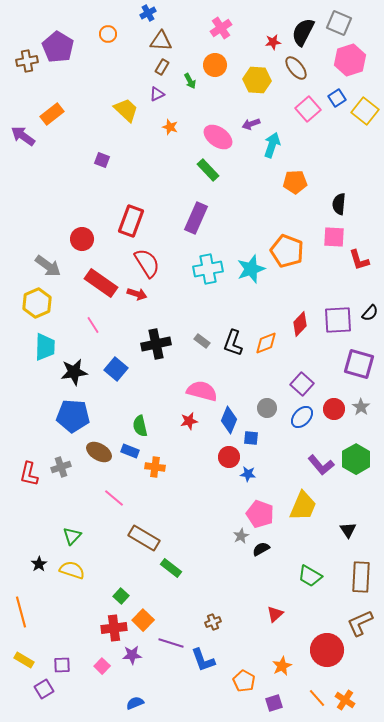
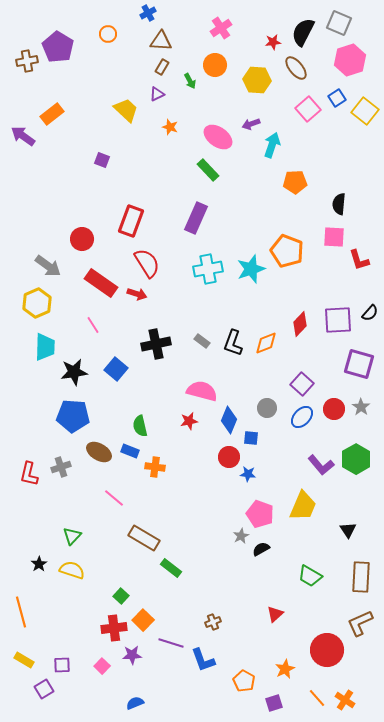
orange star at (282, 666): moved 3 px right, 3 px down
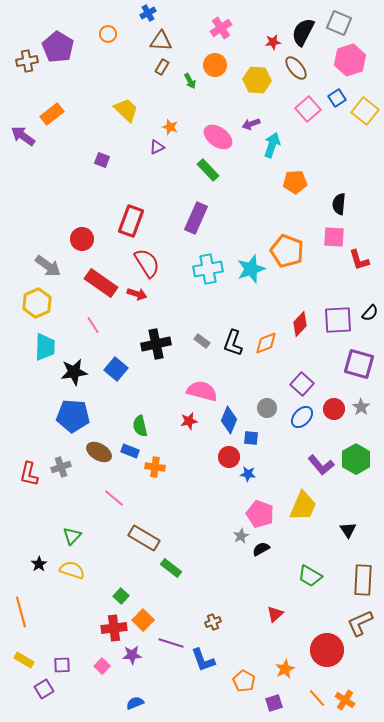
purple triangle at (157, 94): moved 53 px down
brown rectangle at (361, 577): moved 2 px right, 3 px down
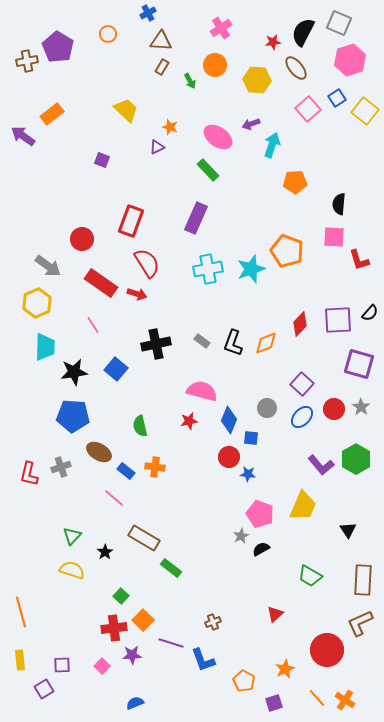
blue rectangle at (130, 451): moved 4 px left, 20 px down; rotated 18 degrees clockwise
black star at (39, 564): moved 66 px right, 12 px up
yellow rectangle at (24, 660): moved 4 px left; rotated 54 degrees clockwise
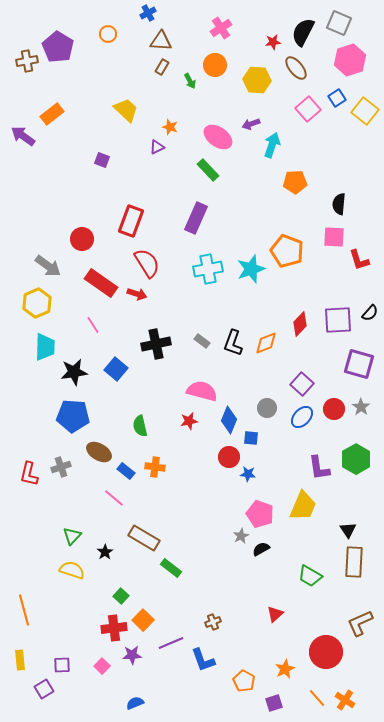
purple L-shape at (321, 465): moved 2 px left, 3 px down; rotated 32 degrees clockwise
brown rectangle at (363, 580): moved 9 px left, 18 px up
orange line at (21, 612): moved 3 px right, 2 px up
purple line at (171, 643): rotated 40 degrees counterclockwise
red circle at (327, 650): moved 1 px left, 2 px down
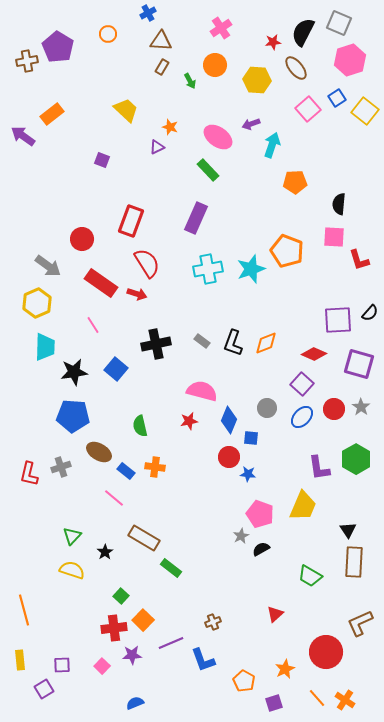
red diamond at (300, 324): moved 14 px right, 30 px down; rotated 70 degrees clockwise
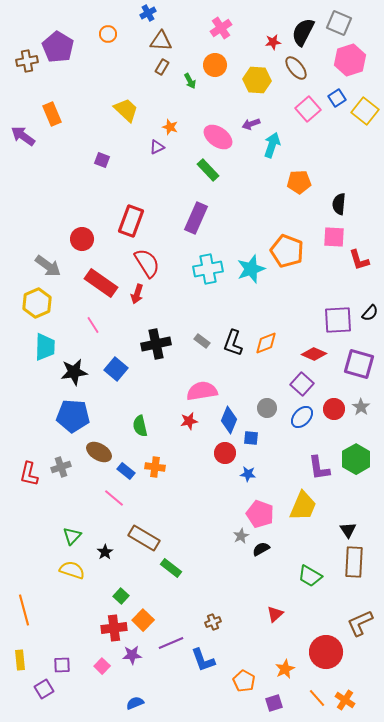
orange rectangle at (52, 114): rotated 75 degrees counterclockwise
orange pentagon at (295, 182): moved 4 px right
red arrow at (137, 294): rotated 90 degrees clockwise
pink semicircle at (202, 391): rotated 24 degrees counterclockwise
red circle at (229, 457): moved 4 px left, 4 px up
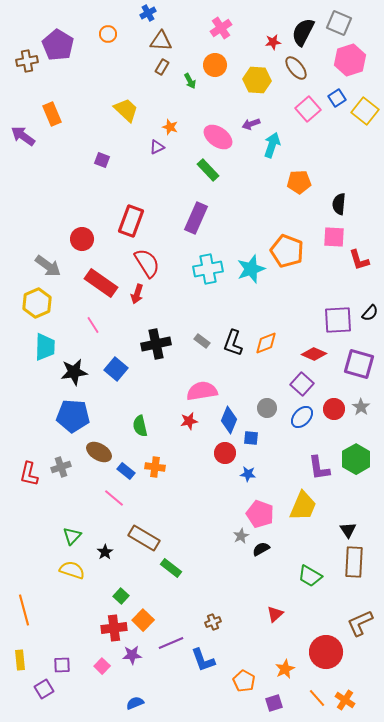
purple pentagon at (58, 47): moved 2 px up
